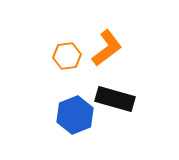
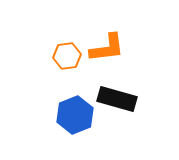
orange L-shape: rotated 30 degrees clockwise
black rectangle: moved 2 px right
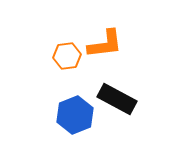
orange L-shape: moved 2 px left, 4 px up
black rectangle: rotated 12 degrees clockwise
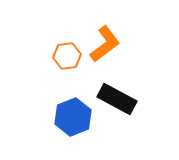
orange L-shape: rotated 30 degrees counterclockwise
blue hexagon: moved 2 px left, 2 px down
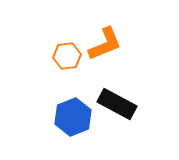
orange L-shape: rotated 15 degrees clockwise
black rectangle: moved 5 px down
